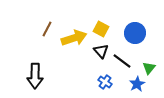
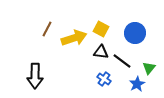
black triangle: moved 1 px down; rotated 42 degrees counterclockwise
blue cross: moved 1 px left, 3 px up
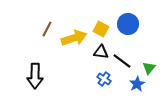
blue circle: moved 7 px left, 9 px up
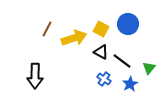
black triangle: rotated 21 degrees clockwise
blue star: moved 7 px left
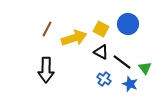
black line: moved 1 px down
green triangle: moved 4 px left; rotated 16 degrees counterclockwise
black arrow: moved 11 px right, 6 px up
blue star: rotated 21 degrees counterclockwise
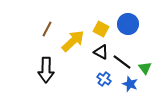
yellow arrow: moved 1 px left, 3 px down; rotated 25 degrees counterclockwise
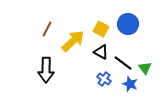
black line: moved 1 px right, 1 px down
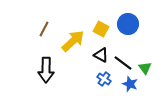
brown line: moved 3 px left
black triangle: moved 3 px down
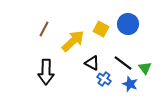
black triangle: moved 9 px left, 8 px down
black arrow: moved 2 px down
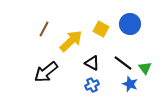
blue circle: moved 2 px right
yellow arrow: moved 2 px left
black arrow: rotated 50 degrees clockwise
blue cross: moved 12 px left, 6 px down; rotated 32 degrees clockwise
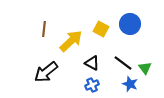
brown line: rotated 21 degrees counterclockwise
